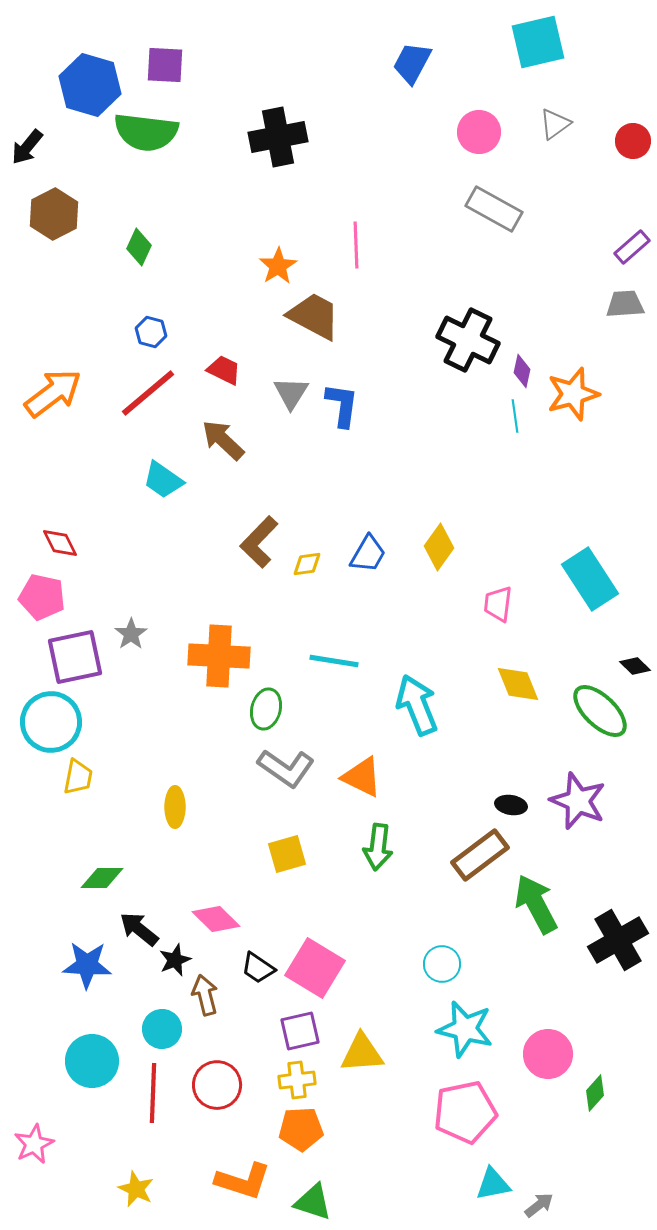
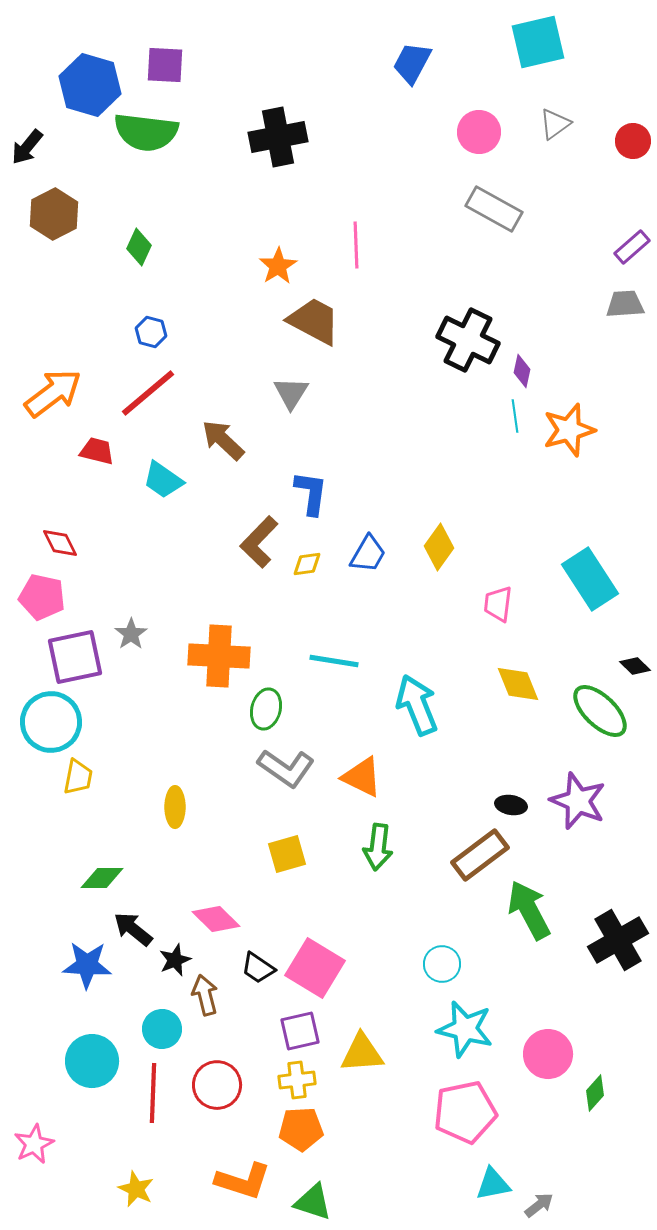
brown trapezoid at (314, 316): moved 5 px down
red trapezoid at (224, 370): moved 127 px left, 81 px down; rotated 12 degrees counterclockwise
orange star at (573, 394): moved 4 px left, 36 px down
blue L-shape at (342, 405): moved 31 px left, 88 px down
green arrow at (536, 904): moved 7 px left, 6 px down
black arrow at (139, 929): moved 6 px left
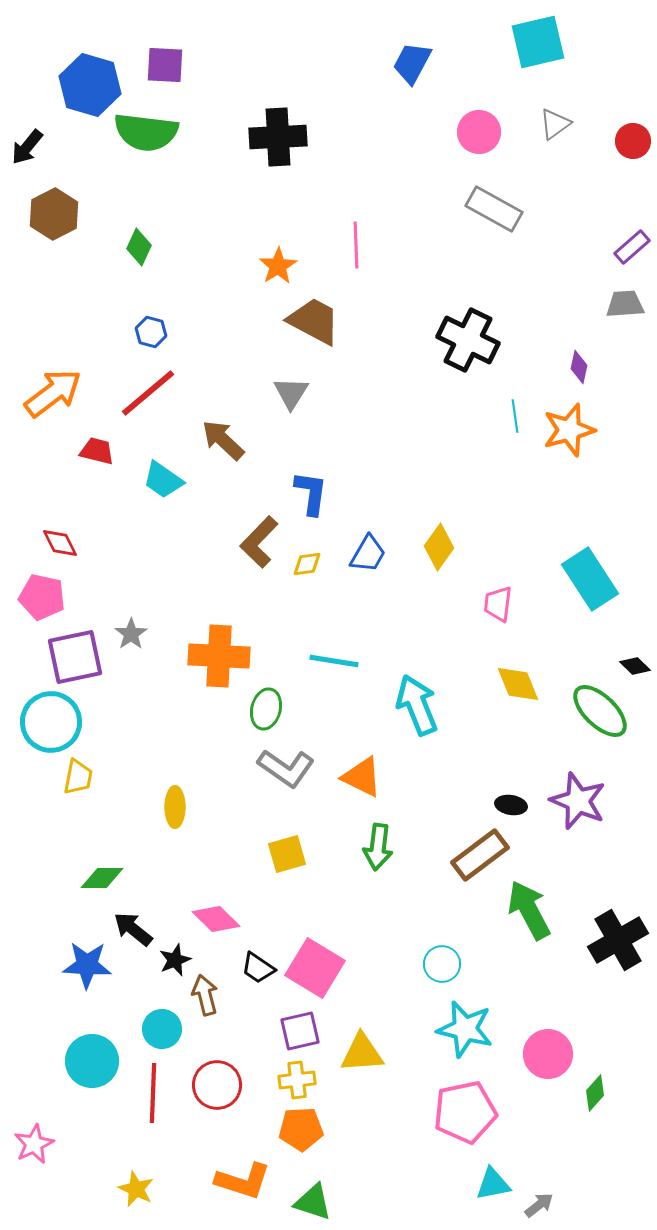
black cross at (278, 137): rotated 8 degrees clockwise
purple diamond at (522, 371): moved 57 px right, 4 px up
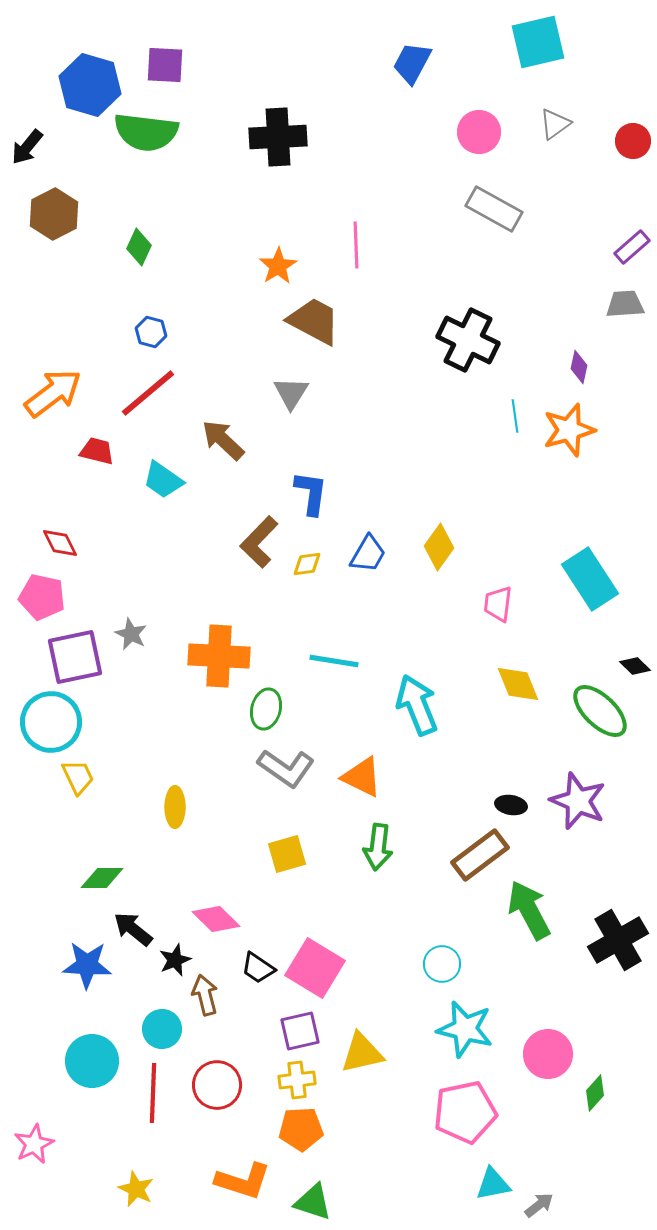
gray star at (131, 634): rotated 12 degrees counterclockwise
yellow trapezoid at (78, 777): rotated 36 degrees counterclockwise
yellow triangle at (362, 1053): rotated 9 degrees counterclockwise
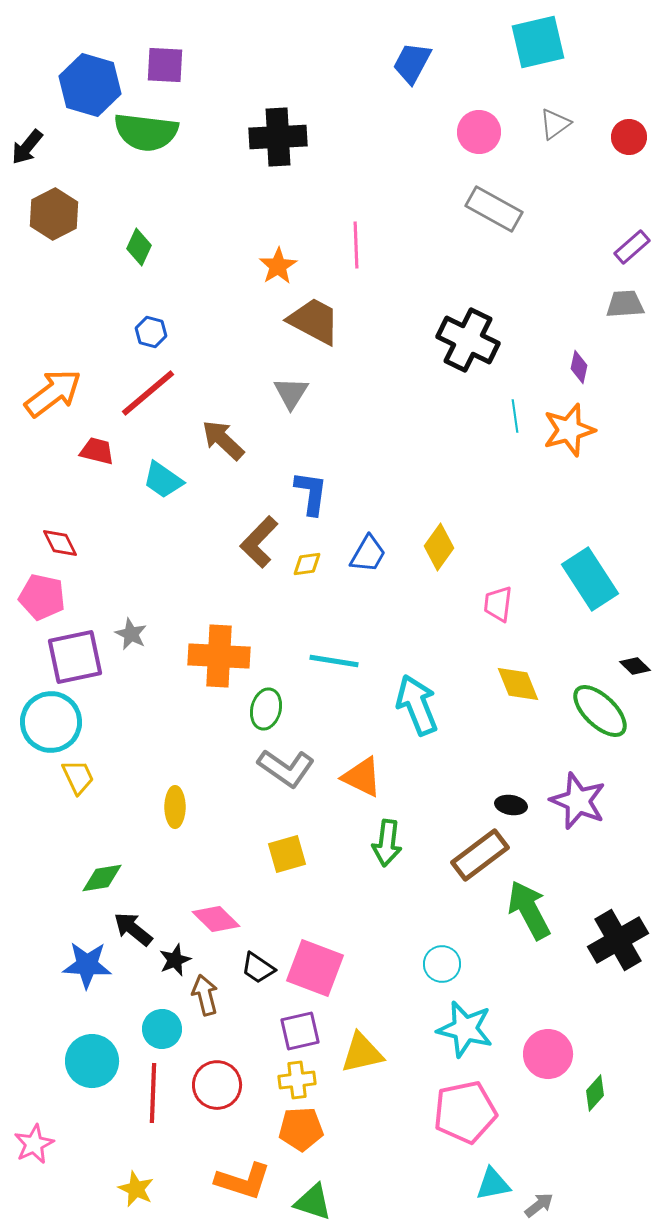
red circle at (633, 141): moved 4 px left, 4 px up
green arrow at (378, 847): moved 9 px right, 4 px up
green diamond at (102, 878): rotated 9 degrees counterclockwise
pink square at (315, 968): rotated 10 degrees counterclockwise
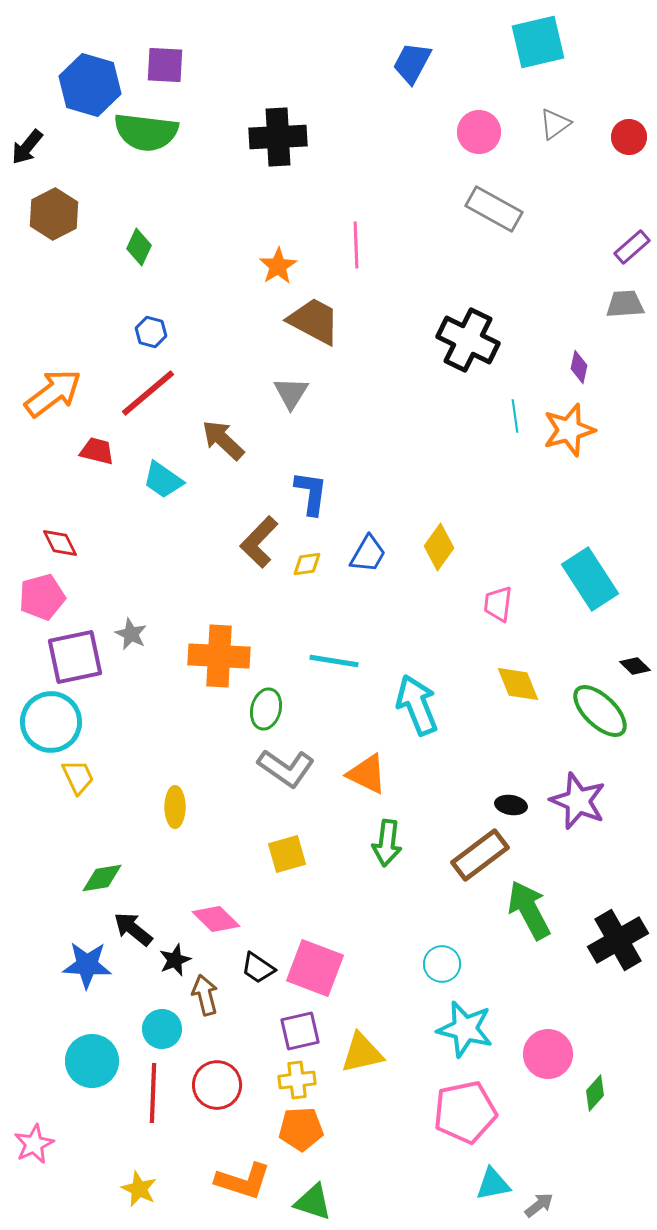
pink pentagon at (42, 597): rotated 27 degrees counterclockwise
orange triangle at (362, 777): moved 5 px right, 3 px up
yellow star at (136, 1189): moved 3 px right
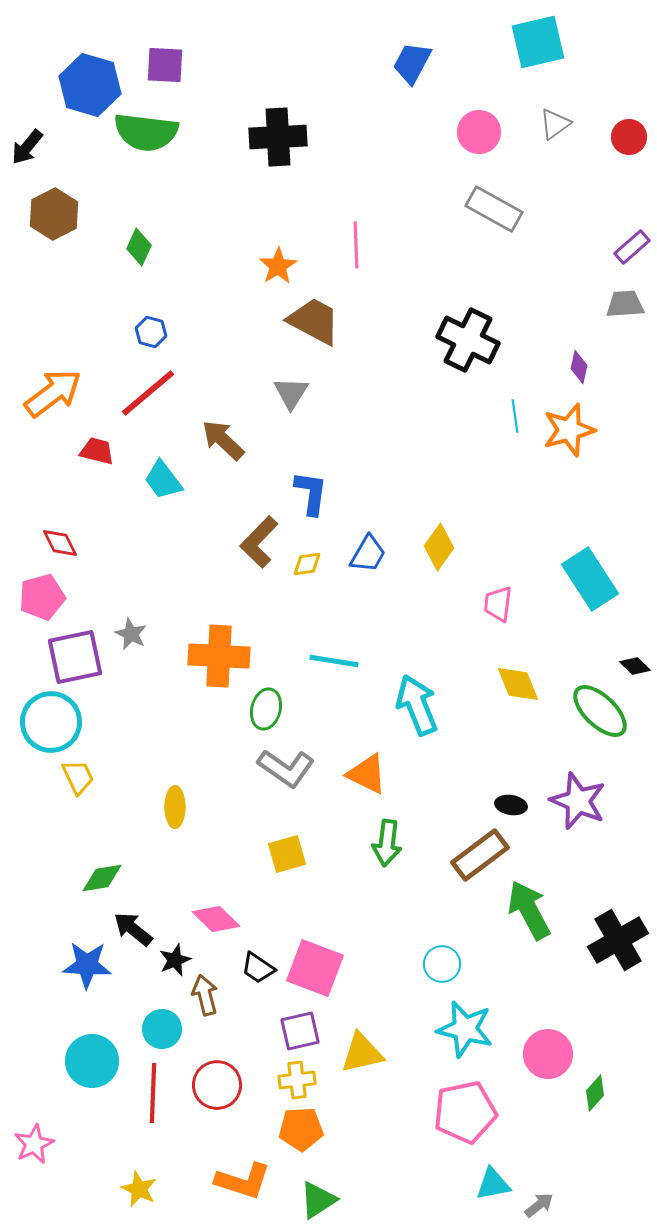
cyan trapezoid at (163, 480): rotated 18 degrees clockwise
green triangle at (313, 1202): moved 5 px right, 2 px up; rotated 51 degrees counterclockwise
